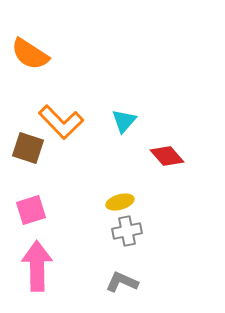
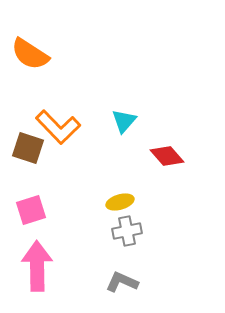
orange L-shape: moved 3 px left, 5 px down
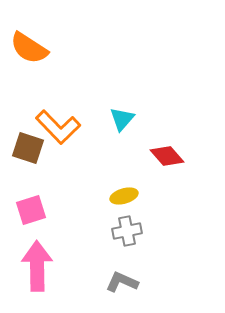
orange semicircle: moved 1 px left, 6 px up
cyan triangle: moved 2 px left, 2 px up
yellow ellipse: moved 4 px right, 6 px up
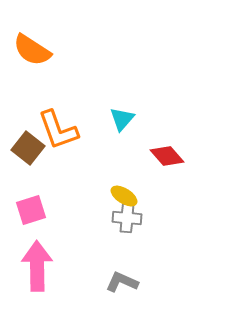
orange semicircle: moved 3 px right, 2 px down
orange L-shape: moved 3 px down; rotated 24 degrees clockwise
brown square: rotated 20 degrees clockwise
yellow ellipse: rotated 48 degrees clockwise
gray cross: moved 13 px up; rotated 16 degrees clockwise
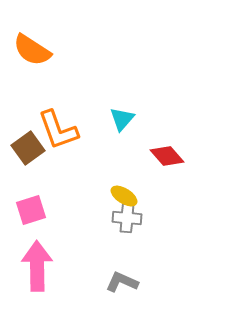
brown square: rotated 16 degrees clockwise
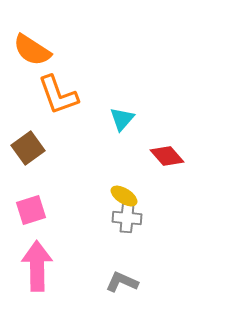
orange L-shape: moved 35 px up
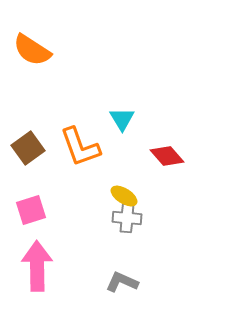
orange L-shape: moved 22 px right, 52 px down
cyan triangle: rotated 12 degrees counterclockwise
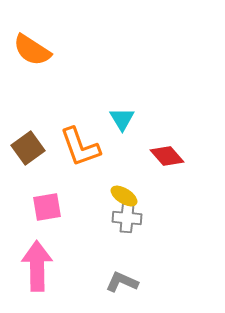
pink square: moved 16 px right, 3 px up; rotated 8 degrees clockwise
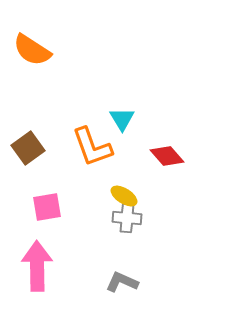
orange L-shape: moved 12 px right
